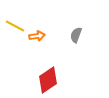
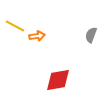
gray semicircle: moved 15 px right
red diamond: moved 10 px right; rotated 24 degrees clockwise
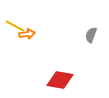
orange arrow: moved 10 px left, 2 px up
red diamond: moved 2 px right; rotated 20 degrees clockwise
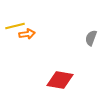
yellow line: rotated 42 degrees counterclockwise
gray semicircle: moved 3 px down
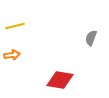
orange arrow: moved 15 px left, 21 px down
